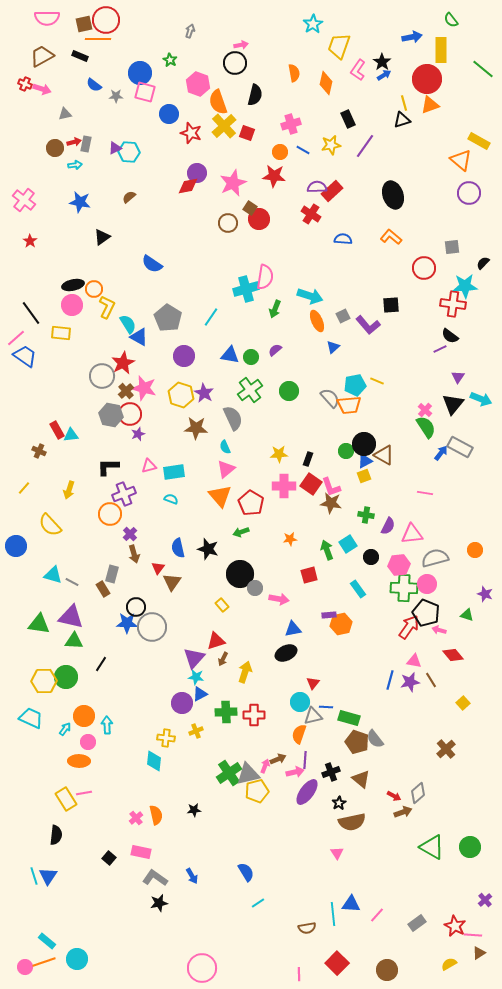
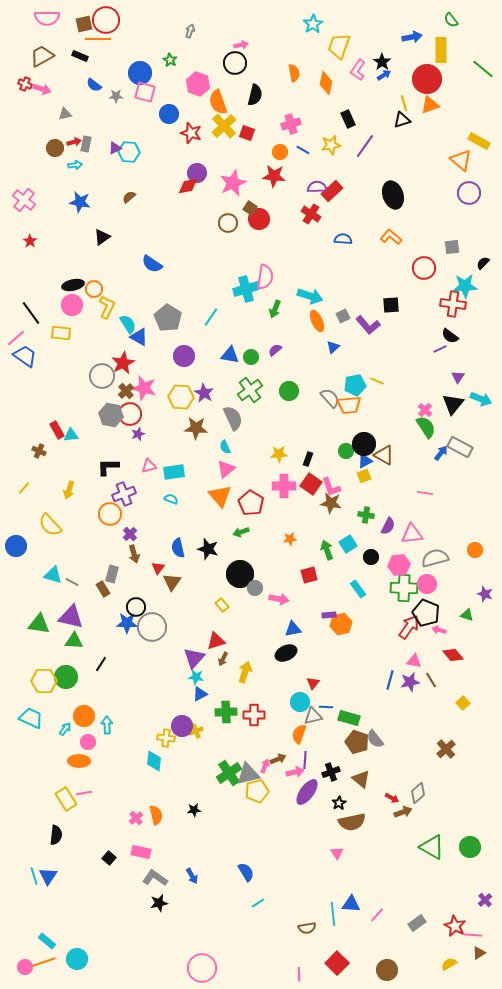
yellow hexagon at (181, 395): moved 2 px down; rotated 15 degrees counterclockwise
purple circle at (182, 703): moved 23 px down
red arrow at (394, 796): moved 2 px left, 2 px down
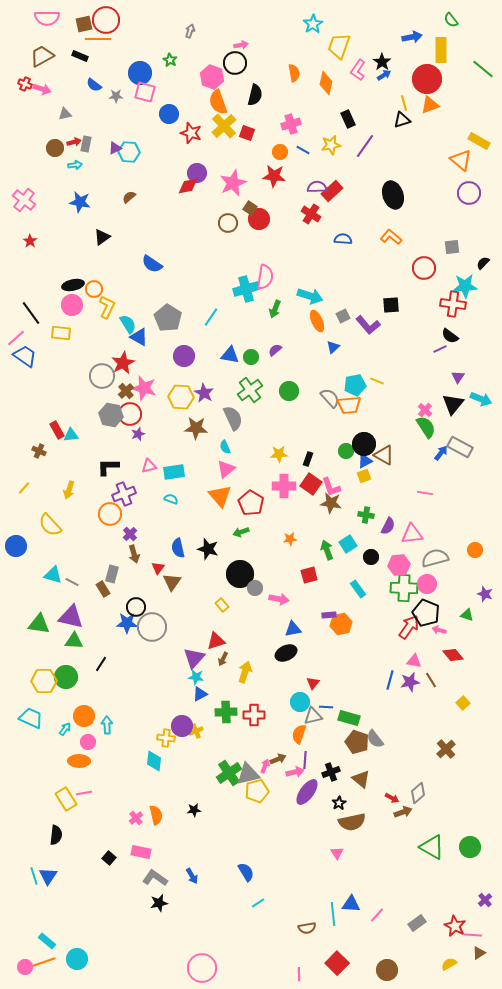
pink hexagon at (198, 84): moved 14 px right, 7 px up
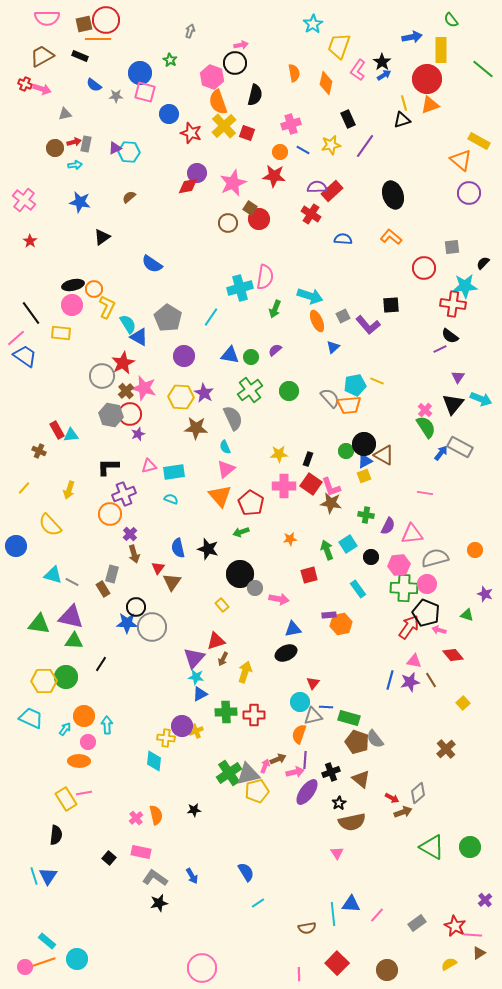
cyan cross at (246, 289): moved 6 px left, 1 px up
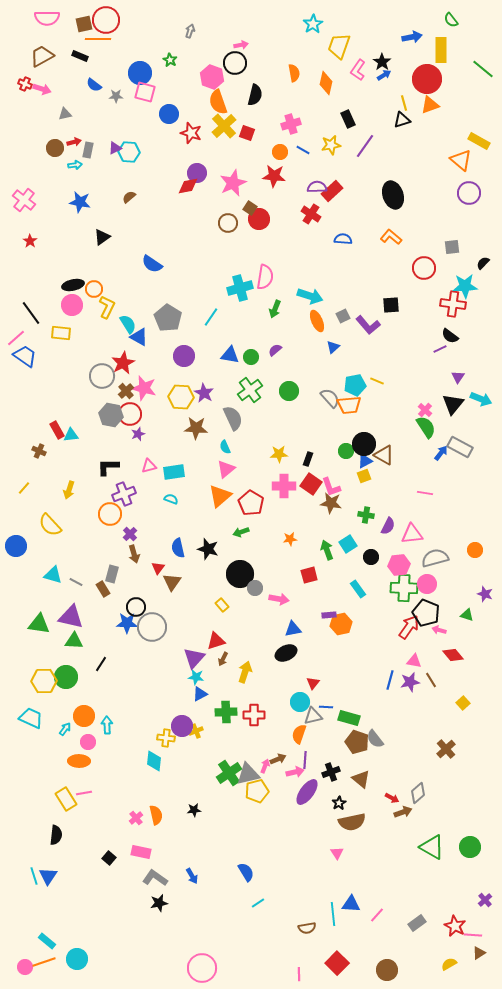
gray rectangle at (86, 144): moved 2 px right, 6 px down
orange triangle at (220, 496): rotated 30 degrees clockwise
gray line at (72, 582): moved 4 px right
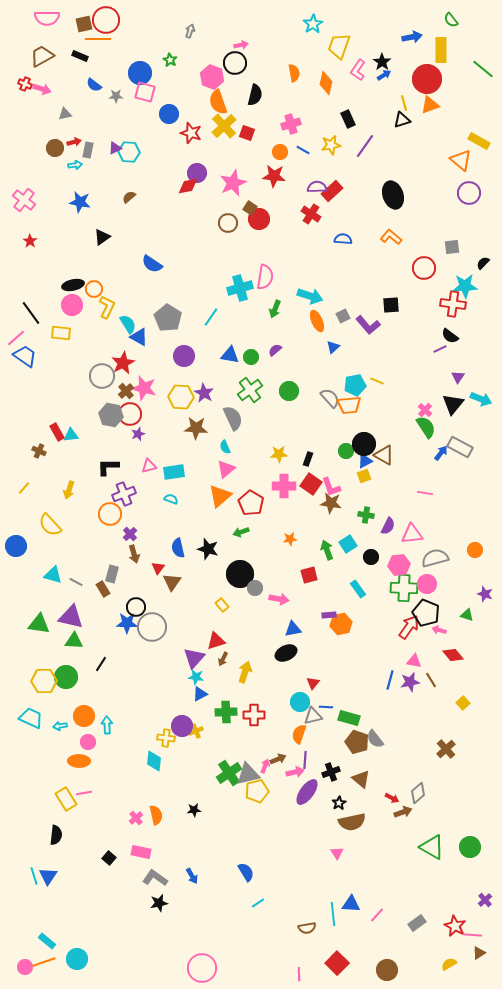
red rectangle at (57, 430): moved 2 px down
cyan arrow at (65, 729): moved 5 px left, 3 px up; rotated 136 degrees counterclockwise
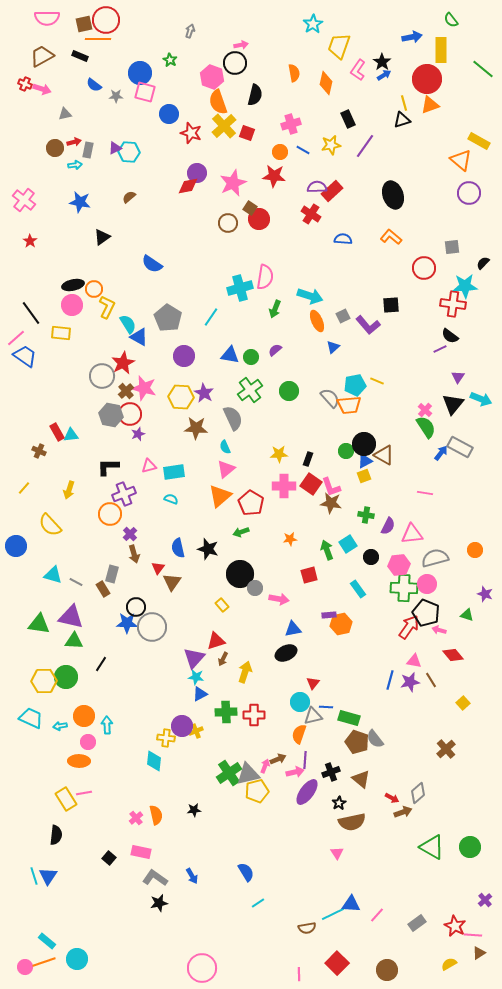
cyan line at (333, 914): rotated 70 degrees clockwise
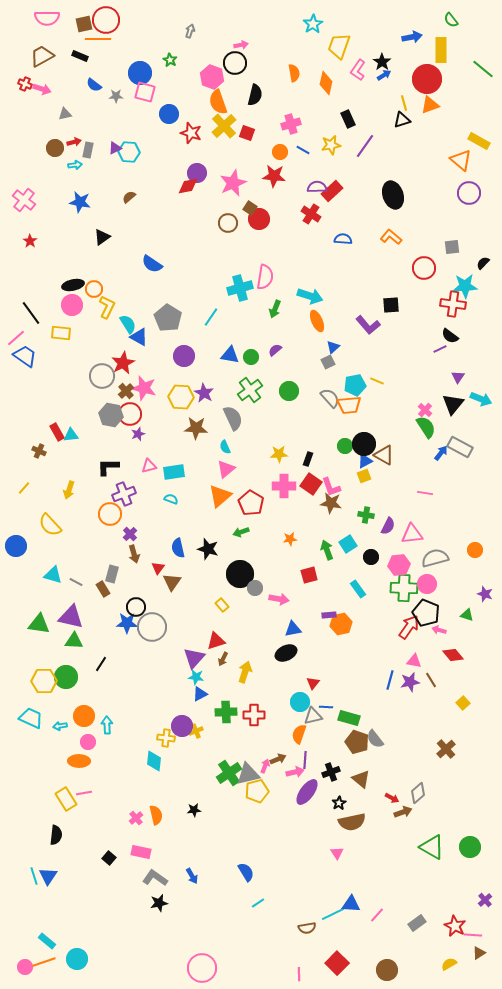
gray square at (343, 316): moved 15 px left, 46 px down
green circle at (346, 451): moved 1 px left, 5 px up
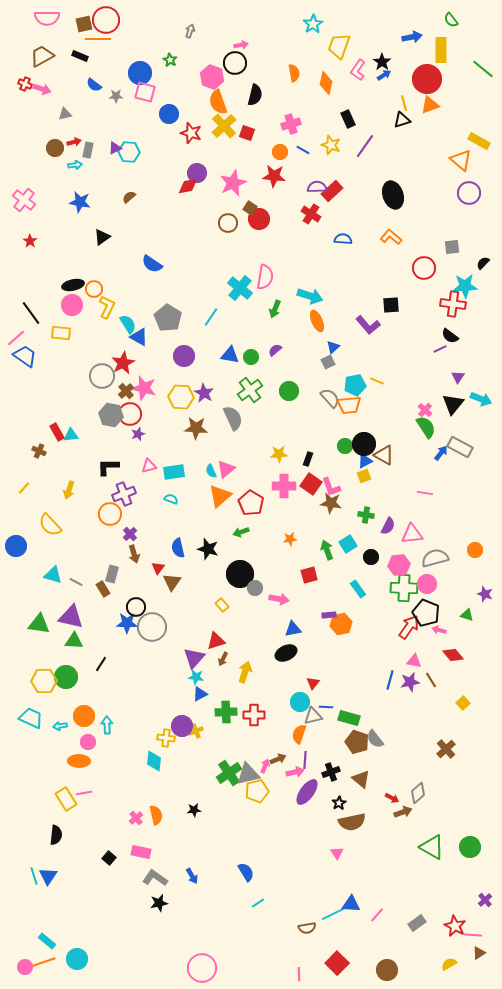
yellow star at (331, 145): rotated 30 degrees clockwise
cyan cross at (240, 288): rotated 35 degrees counterclockwise
cyan semicircle at (225, 447): moved 14 px left, 24 px down
